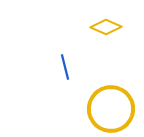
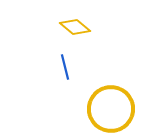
yellow diamond: moved 31 px left; rotated 16 degrees clockwise
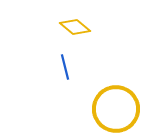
yellow circle: moved 5 px right
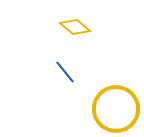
blue line: moved 5 px down; rotated 25 degrees counterclockwise
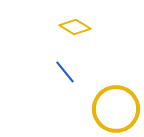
yellow diamond: rotated 8 degrees counterclockwise
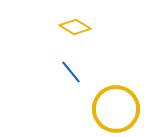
blue line: moved 6 px right
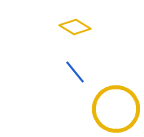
blue line: moved 4 px right
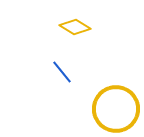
blue line: moved 13 px left
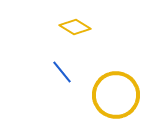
yellow circle: moved 14 px up
